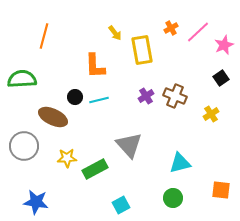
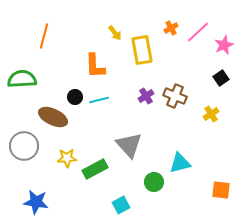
green circle: moved 19 px left, 16 px up
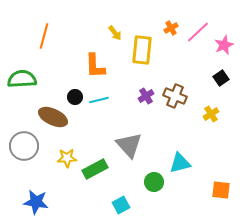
yellow rectangle: rotated 16 degrees clockwise
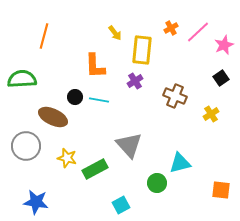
purple cross: moved 11 px left, 15 px up
cyan line: rotated 24 degrees clockwise
gray circle: moved 2 px right
yellow star: rotated 18 degrees clockwise
green circle: moved 3 px right, 1 px down
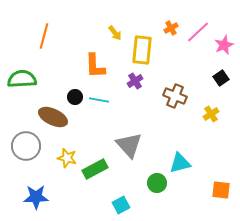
blue star: moved 5 px up; rotated 10 degrees counterclockwise
